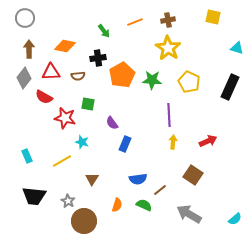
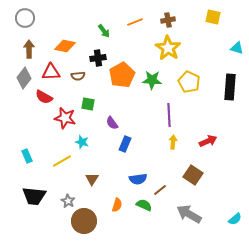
black rectangle: rotated 20 degrees counterclockwise
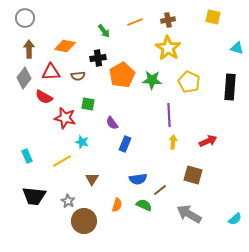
brown square: rotated 18 degrees counterclockwise
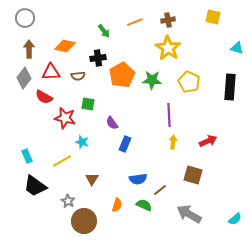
black trapezoid: moved 1 px right, 10 px up; rotated 30 degrees clockwise
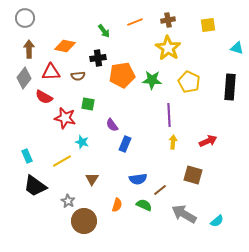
yellow square: moved 5 px left, 8 px down; rotated 21 degrees counterclockwise
orange pentagon: rotated 20 degrees clockwise
purple semicircle: moved 2 px down
gray arrow: moved 5 px left
cyan semicircle: moved 18 px left, 2 px down
